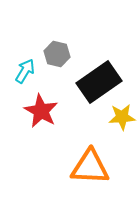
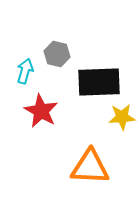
cyan arrow: rotated 15 degrees counterclockwise
black rectangle: rotated 33 degrees clockwise
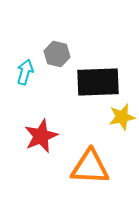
cyan arrow: moved 1 px down
black rectangle: moved 1 px left
red star: moved 25 px down; rotated 20 degrees clockwise
yellow star: rotated 8 degrees counterclockwise
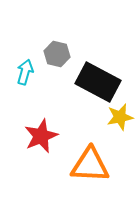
black rectangle: rotated 30 degrees clockwise
yellow star: moved 2 px left
orange triangle: moved 2 px up
